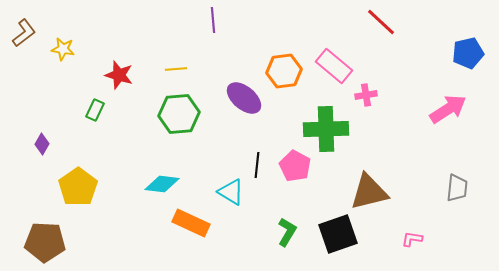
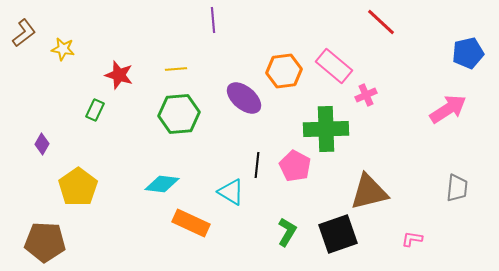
pink cross: rotated 15 degrees counterclockwise
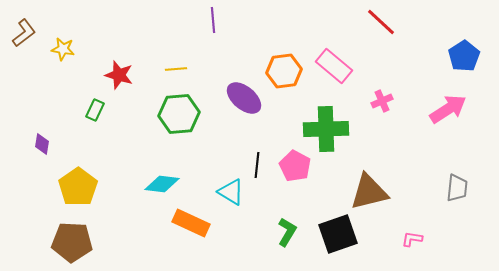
blue pentagon: moved 4 px left, 3 px down; rotated 20 degrees counterclockwise
pink cross: moved 16 px right, 6 px down
purple diamond: rotated 20 degrees counterclockwise
brown pentagon: moved 27 px right
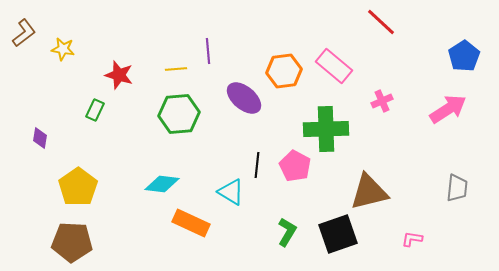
purple line: moved 5 px left, 31 px down
purple diamond: moved 2 px left, 6 px up
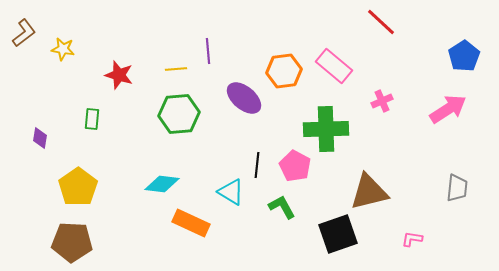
green rectangle: moved 3 px left, 9 px down; rotated 20 degrees counterclockwise
green L-shape: moved 5 px left, 25 px up; rotated 60 degrees counterclockwise
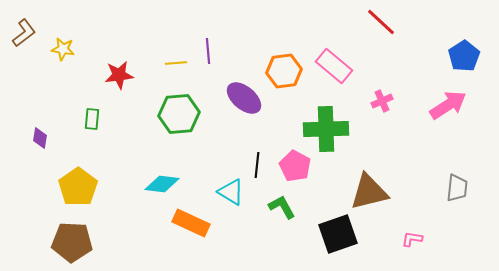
yellow line: moved 6 px up
red star: rotated 24 degrees counterclockwise
pink arrow: moved 4 px up
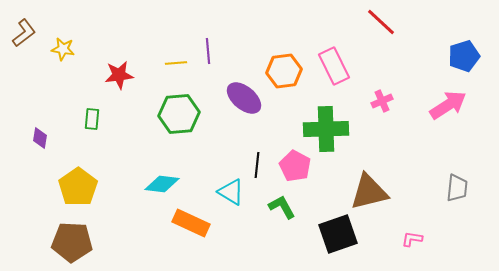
blue pentagon: rotated 16 degrees clockwise
pink rectangle: rotated 24 degrees clockwise
